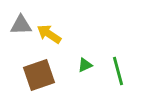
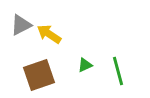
gray triangle: rotated 25 degrees counterclockwise
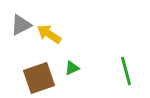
green triangle: moved 13 px left, 3 px down
green line: moved 8 px right
brown square: moved 3 px down
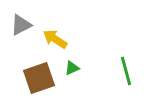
yellow arrow: moved 6 px right, 5 px down
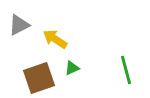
gray triangle: moved 2 px left
green line: moved 1 px up
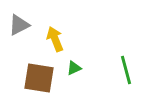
yellow arrow: rotated 35 degrees clockwise
green triangle: moved 2 px right
brown square: rotated 28 degrees clockwise
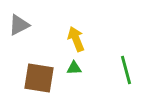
yellow arrow: moved 21 px right
green triangle: rotated 21 degrees clockwise
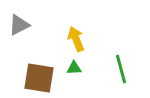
green line: moved 5 px left, 1 px up
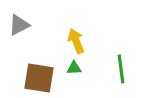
yellow arrow: moved 2 px down
green line: rotated 8 degrees clockwise
